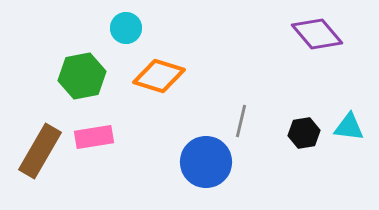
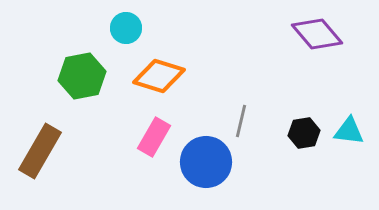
cyan triangle: moved 4 px down
pink rectangle: moved 60 px right; rotated 51 degrees counterclockwise
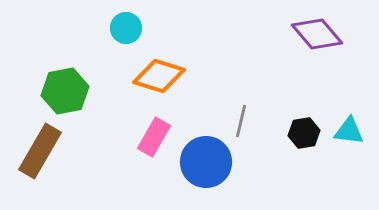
green hexagon: moved 17 px left, 15 px down
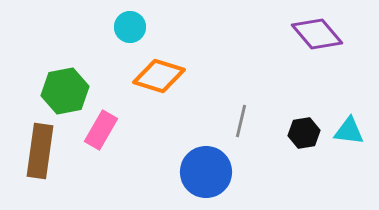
cyan circle: moved 4 px right, 1 px up
pink rectangle: moved 53 px left, 7 px up
brown rectangle: rotated 22 degrees counterclockwise
blue circle: moved 10 px down
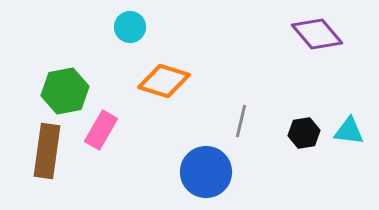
orange diamond: moved 5 px right, 5 px down
brown rectangle: moved 7 px right
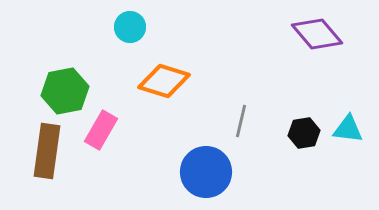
cyan triangle: moved 1 px left, 2 px up
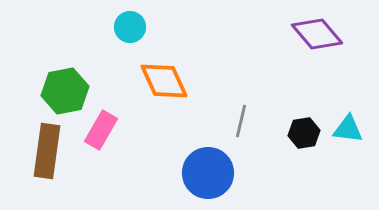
orange diamond: rotated 48 degrees clockwise
blue circle: moved 2 px right, 1 px down
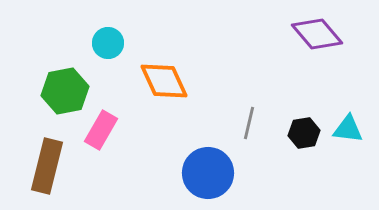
cyan circle: moved 22 px left, 16 px down
gray line: moved 8 px right, 2 px down
brown rectangle: moved 15 px down; rotated 6 degrees clockwise
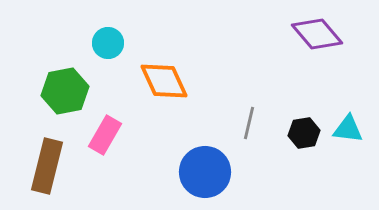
pink rectangle: moved 4 px right, 5 px down
blue circle: moved 3 px left, 1 px up
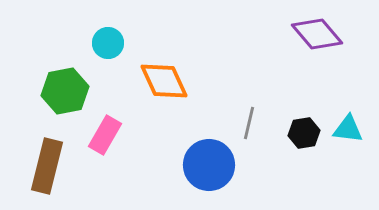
blue circle: moved 4 px right, 7 px up
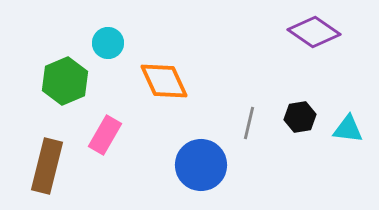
purple diamond: moved 3 px left, 2 px up; rotated 15 degrees counterclockwise
green hexagon: moved 10 px up; rotated 12 degrees counterclockwise
black hexagon: moved 4 px left, 16 px up
blue circle: moved 8 px left
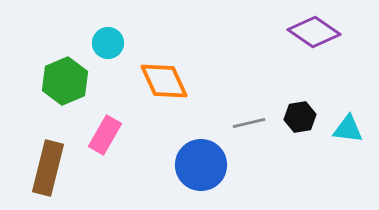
gray line: rotated 64 degrees clockwise
brown rectangle: moved 1 px right, 2 px down
